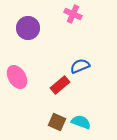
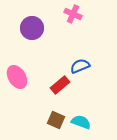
purple circle: moved 4 px right
brown square: moved 1 px left, 2 px up
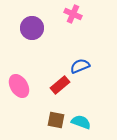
pink ellipse: moved 2 px right, 9 px down
brown square: rotated 12 degrees counterclockwise
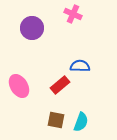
blue semicircle: rotated 24 degrees clockwise
cyan semicircle: rotated 90 degrees clockwise
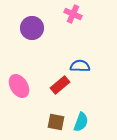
brown square: moved 2 px down
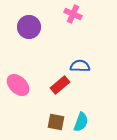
purple circle: moved 3 px left, 1 px up
pink ellipse: moved 1 px left, 1 px up; rotated 15 degrees counterclockwise
